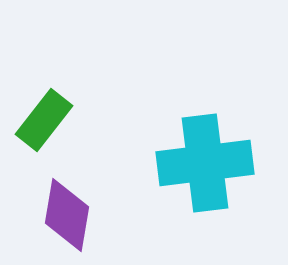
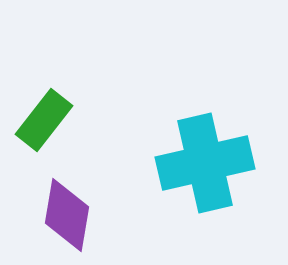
cyan cross: rotated 6 degrees counterclockwise
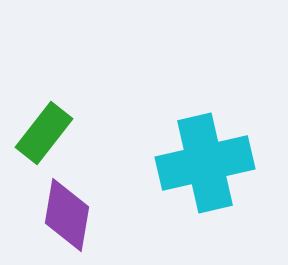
green rectangle: moved 13 px down
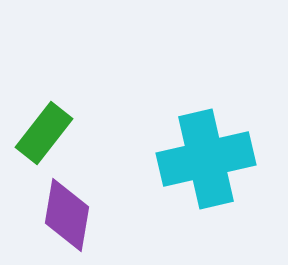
cyan cross: moved 1 px right, 4 px up
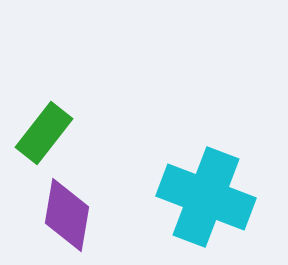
cyan cross: moved 38 px down; rotated 34 degrees clockwise
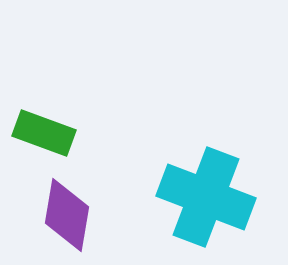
green rectangle: rotated 72 degrees clockwise
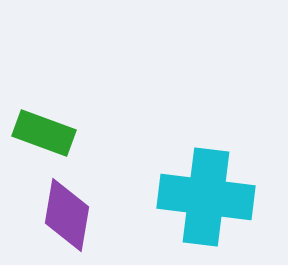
cyan cross: rotated 14 degrees counterclockwise
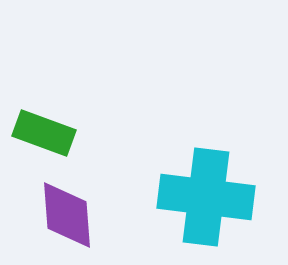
purple diamond: rotated 14 degrees counterclockwise
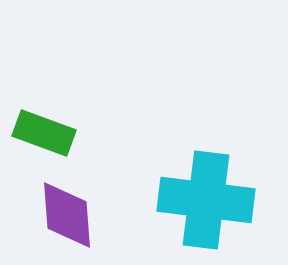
cyan cross: moved 3 px down
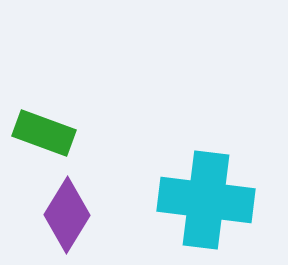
purple diamond: rotated 36 degrees clockwise
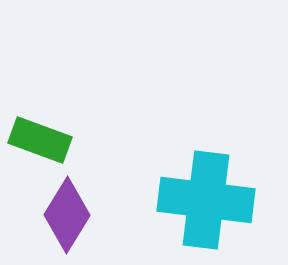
green rectangle: moved 4 px left, 7 px down
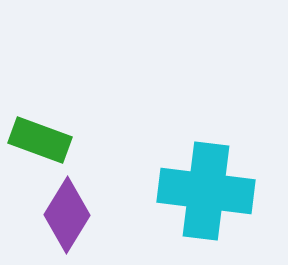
cyan cross: moved 9 px up
